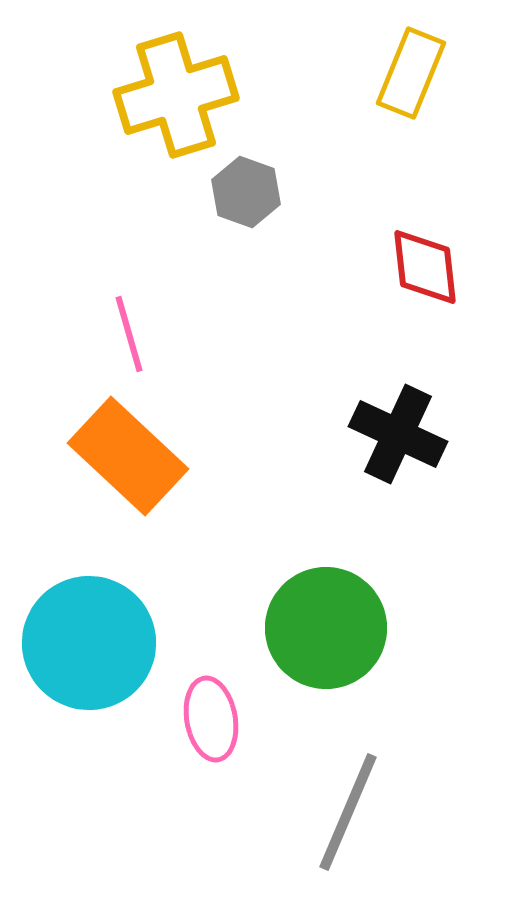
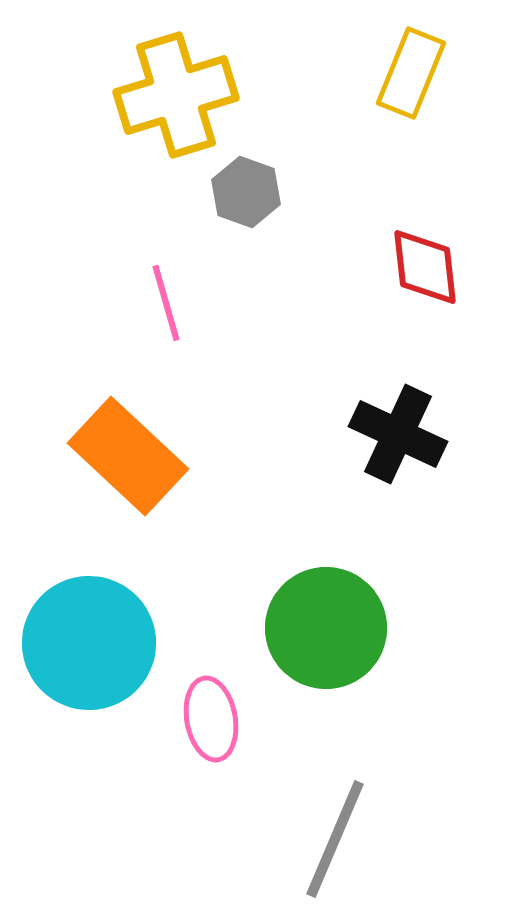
pink line: moved 37 px right, 31 px up
gray line: moved 13 px left, 27 px down
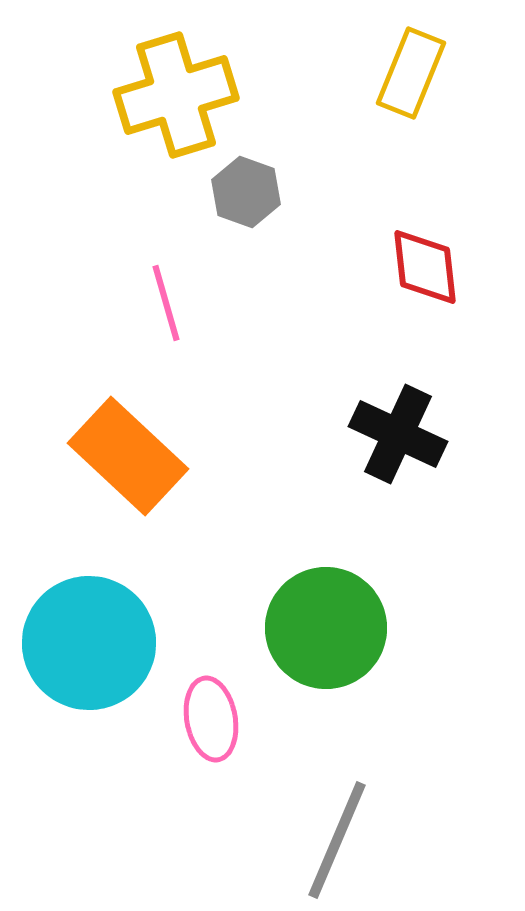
gray line: moved 2 px right, 1 px down
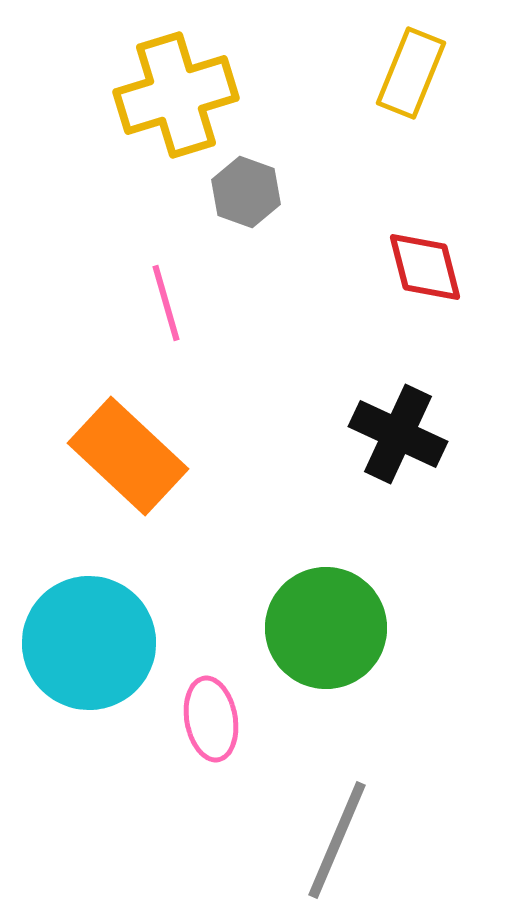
red diamond: rotated 8 degrees counterclockwise
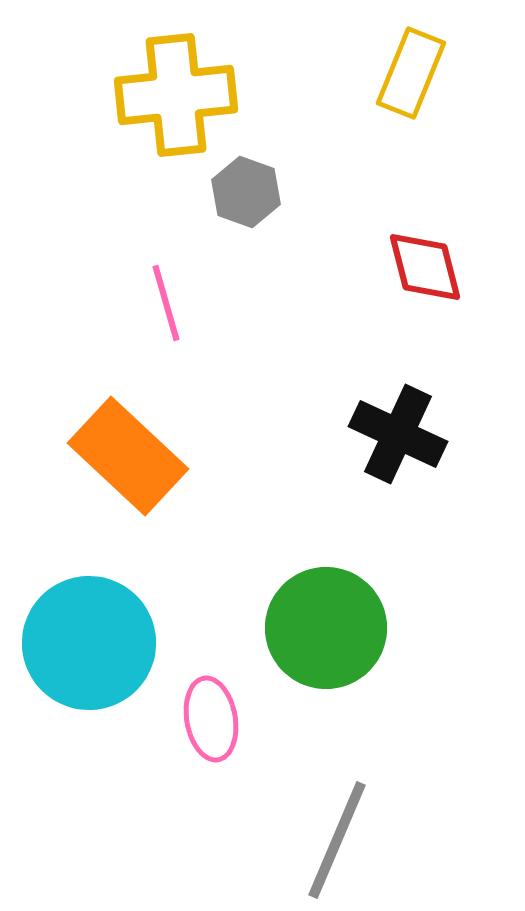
yellow cross: rotated 11 degrees clockwise
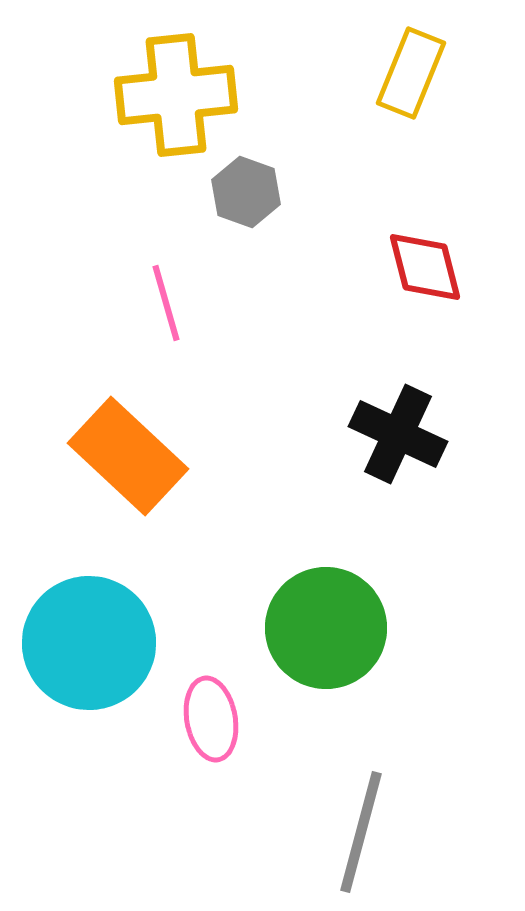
gray line: moved 24 px right, 8 px up; rotated 8 degrees counterclockwise
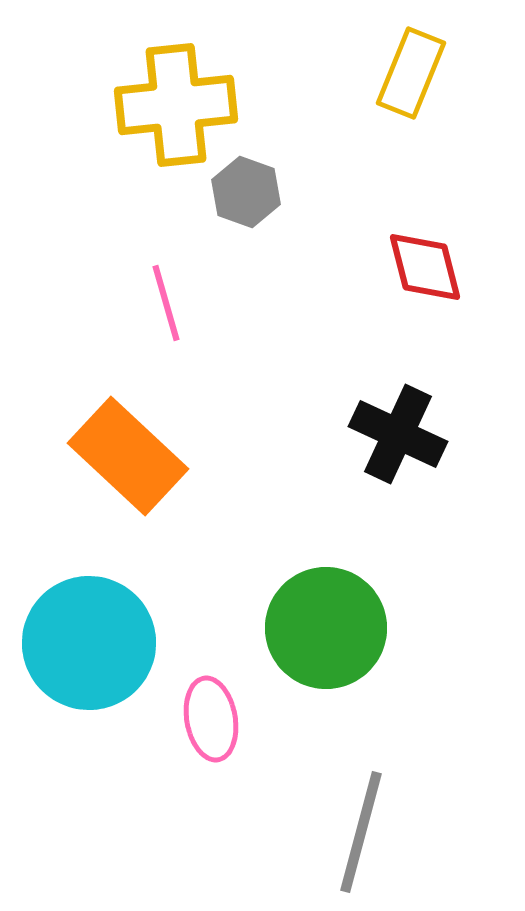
yellow cross: moved 10 px down
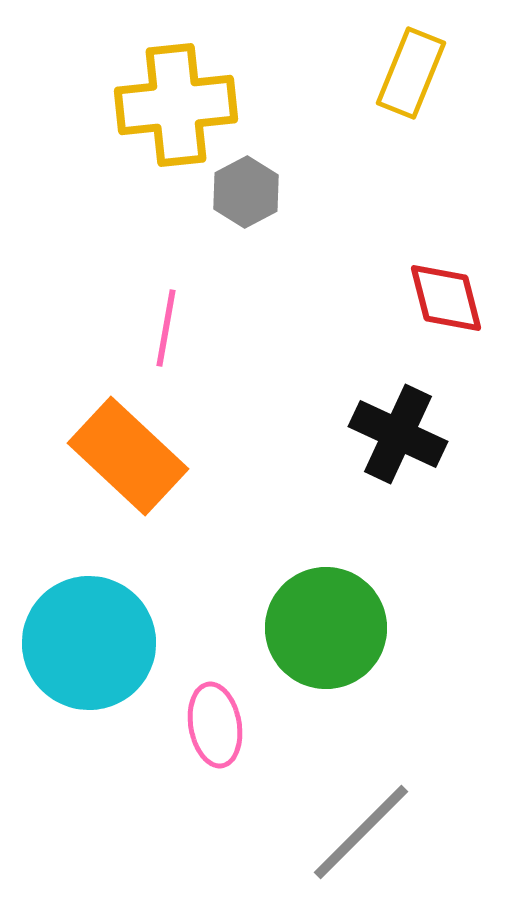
gray hexagon: rotated 12 degrees clockwise
red diamond: moved 21 px right, 31 px down
pink line: moved 25 px down; rotated 26 degrees clockwise
pink ellipse: moved 4 px right, 6 px down
gray line: rotated 30 degrees clockwise
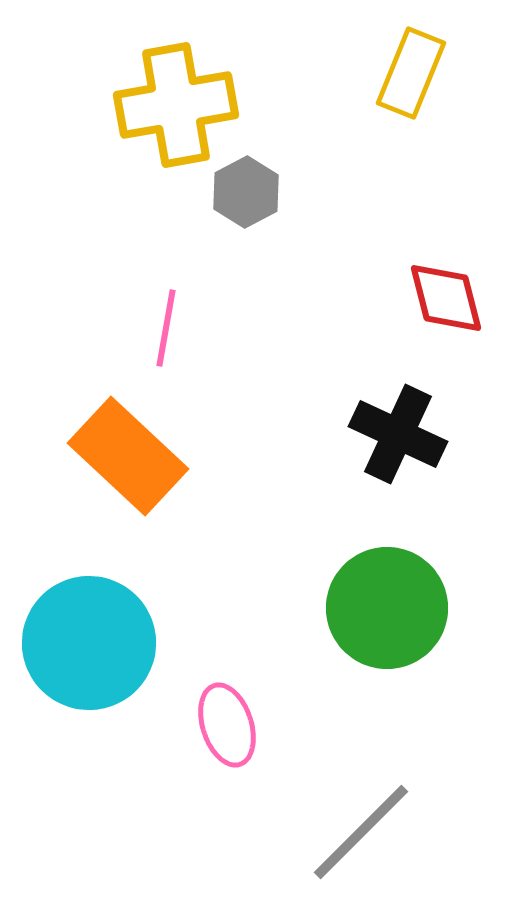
yellow cross: rotated 4 degrees counterclockwise
green circle: moved 61 px right, 20 px up
pink ellipse: moved 12 px right; rotated 8 degrees counterclockwise
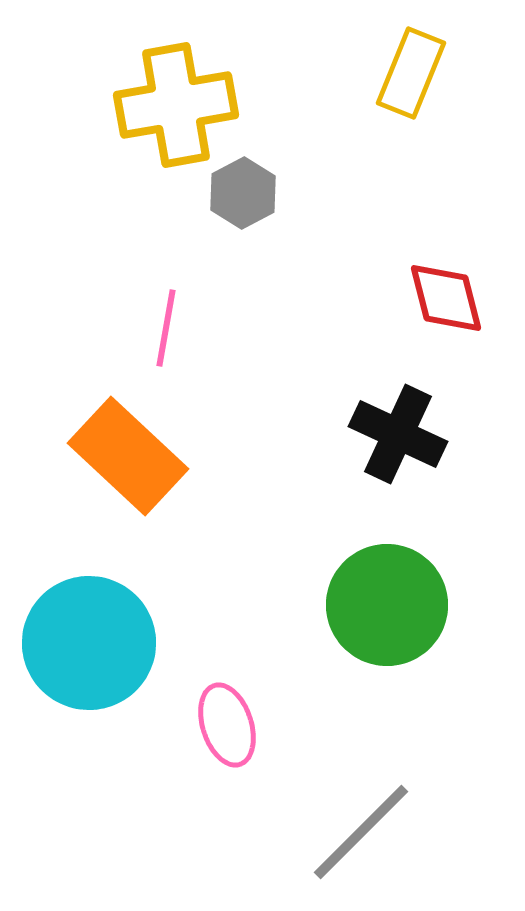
gray hexagon: moved 3 px left, 1 px down
green circle: moved 3 px up
